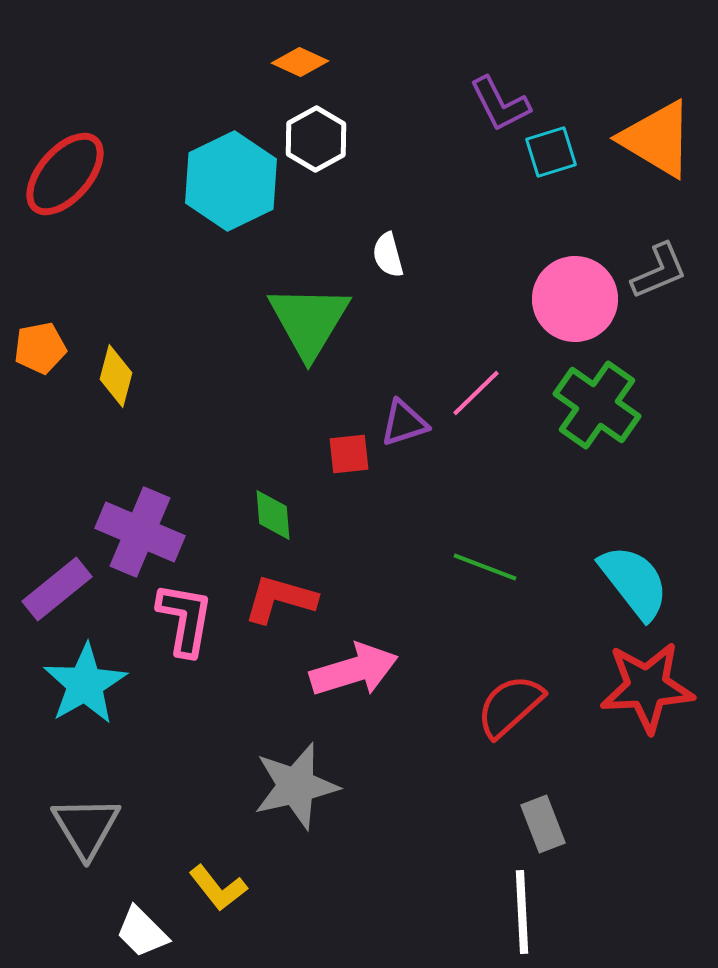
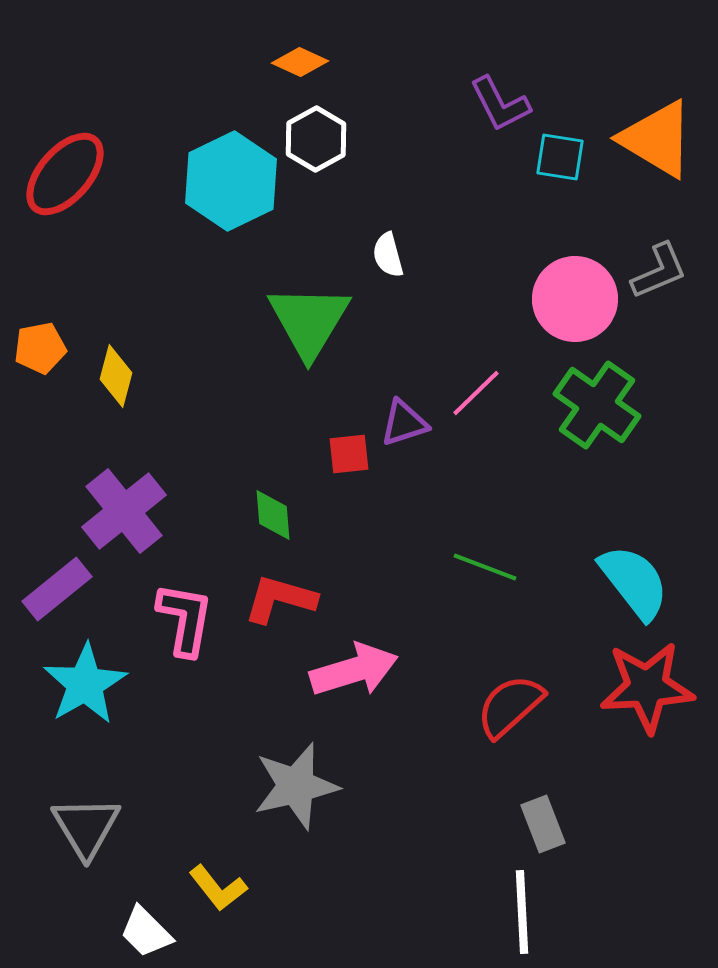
cyan square: moved 9 px right, 5 px down; rotated 26 degrees clockwise
purple cross: moved 16 px left, 21 px up; rotated 28 degrees clockwise
white trapezoid: moved 4 px right
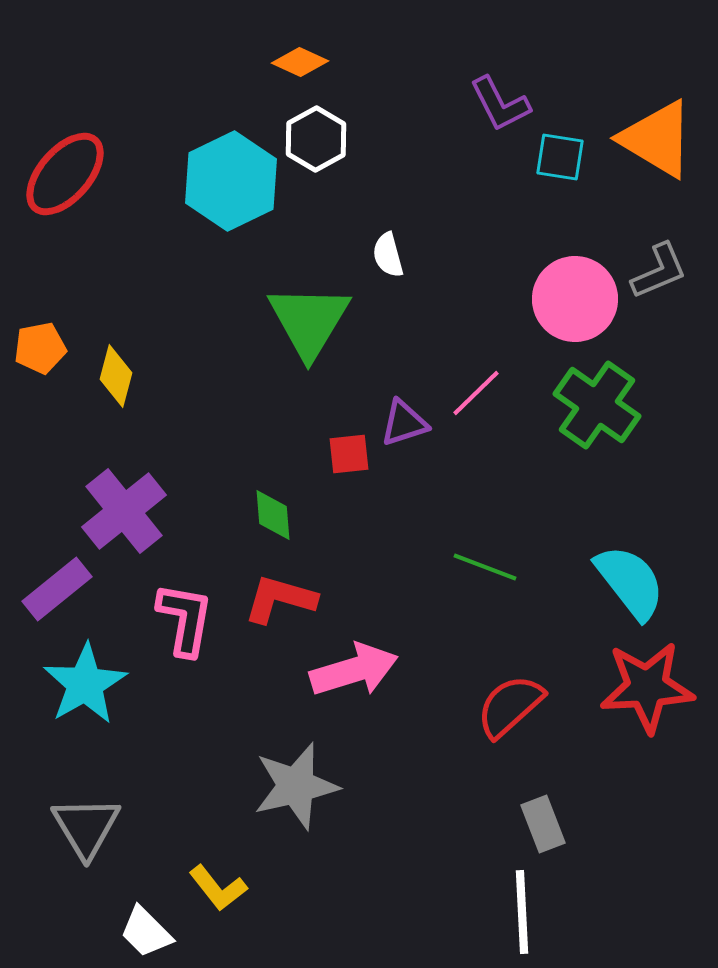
cyan semicircle: moved 4 px left
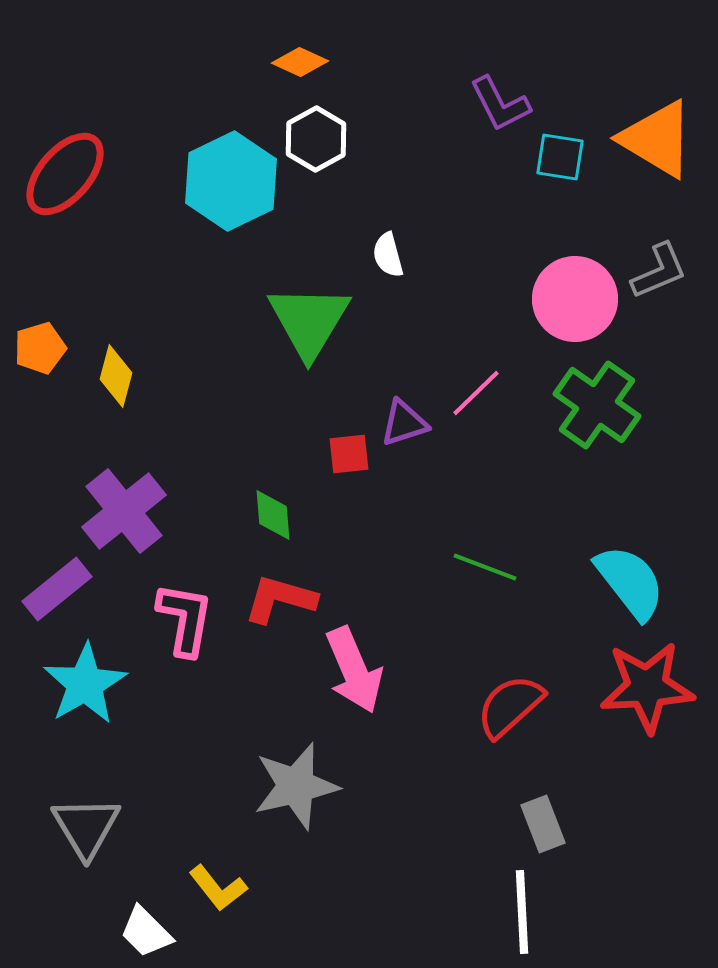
orange pentagon: rotated 6 degrees counterclockwise
pink arrow: rotated 84 degrees clockwise
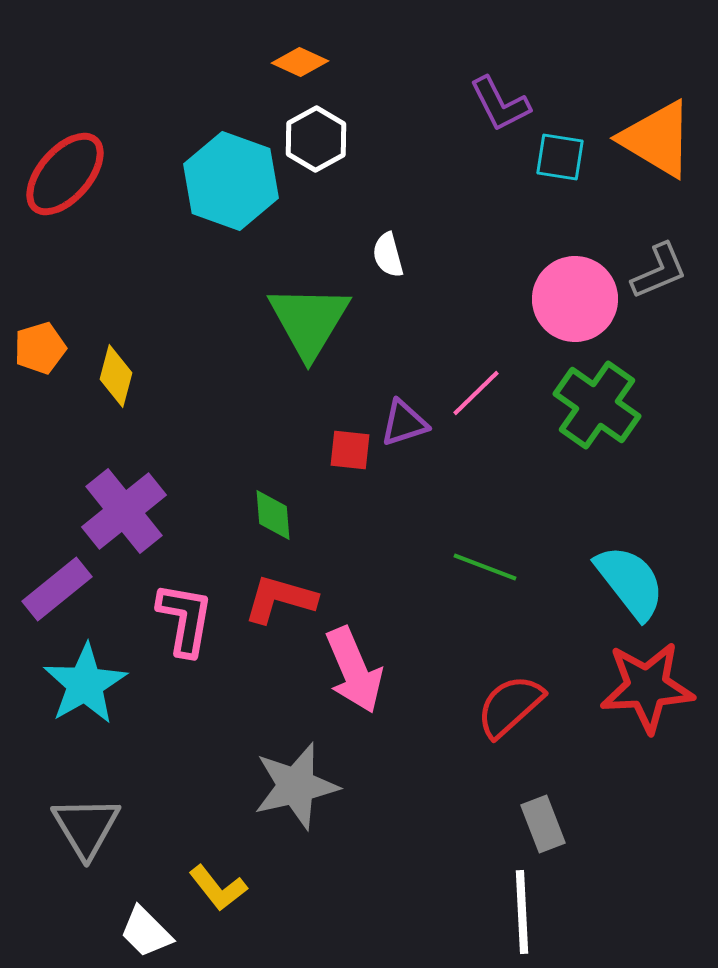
cyan hexagon: rotated 14 degrees counterclockwise
red square: moved 1 px right, 4 px up; rotated 12 degrees clockwise
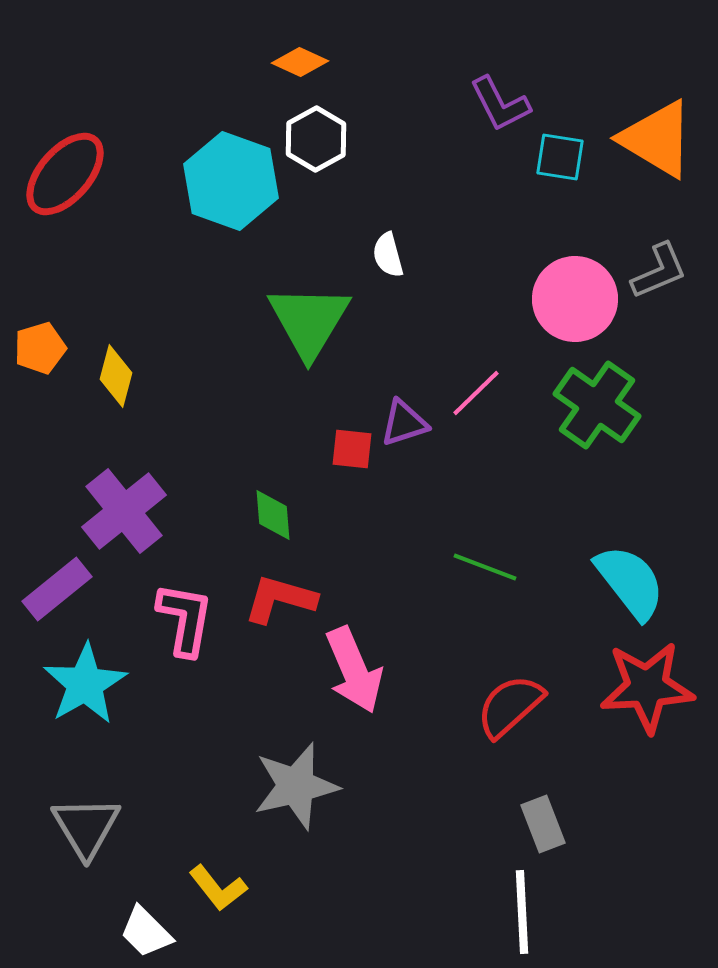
red square: moved 2 px right, 1 px up
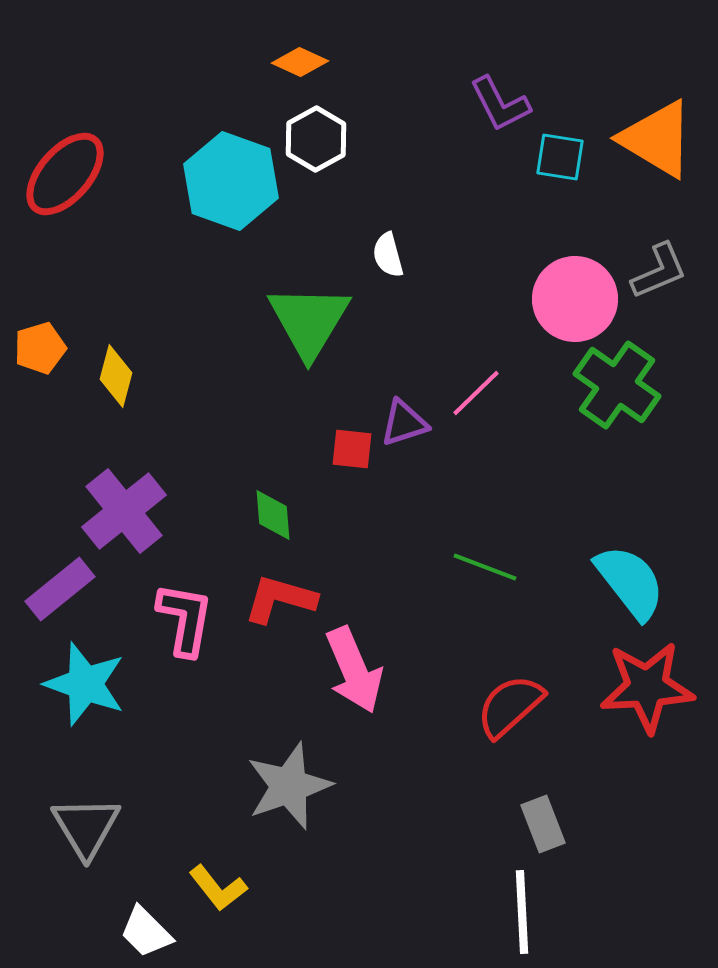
green cross: moved 20 px right, 20 px up
purple rectangle: moved 3 px right
cyan star: rotated 22 degrees counterclockwise
gray star: moved 7 px left; rotated 6 degrees counterclockwise
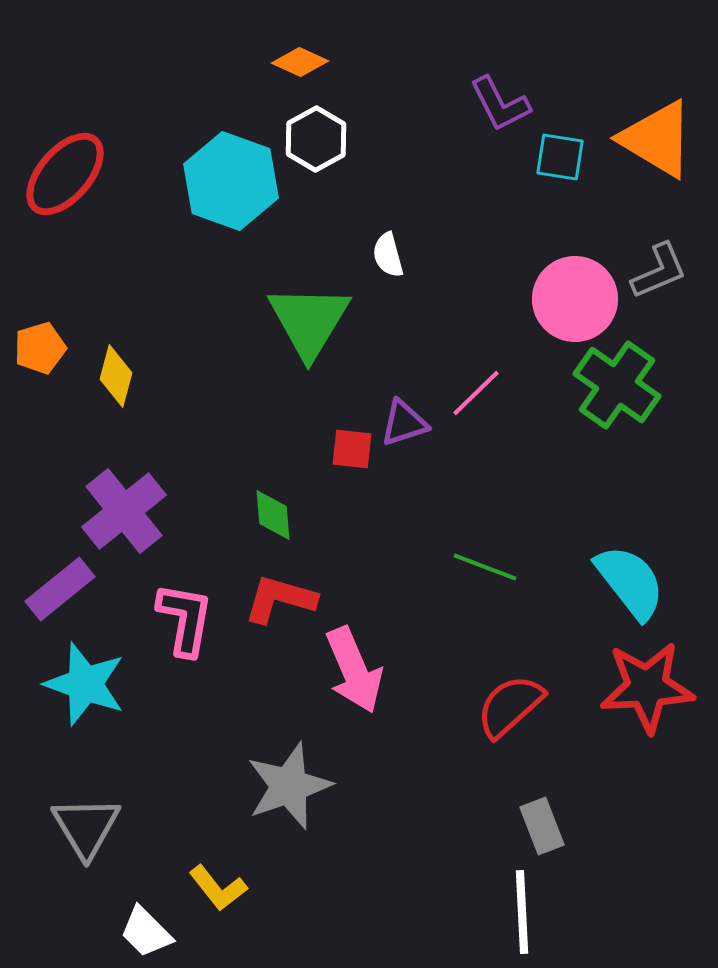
gray rectangle: moved 1 px left, 2 px down
